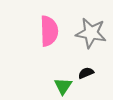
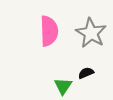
gray star: rotated 20 degrees clockwise
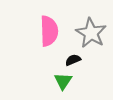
black semicircle: moved 13 px left, 13 px up
green triangle: moved 5 px up
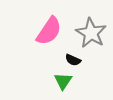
pink semicircle: rotated 36 degrees clockwise
black semicircle: rotated 133 degrees counterclockwise
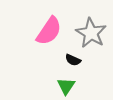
green triangle: moved 3 px right, 5 px down
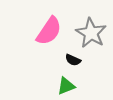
green triangle: rotated 36 degrees clockwise
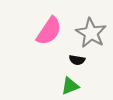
black semicircle: moved 4 px right; rotated 14 degrees counterclockwise
green triangle: moved 4 px right
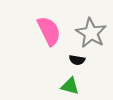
pink semicircle: rotated 60 degrees counterclockwise
green triangle: rotated 36 degrees clockwise
